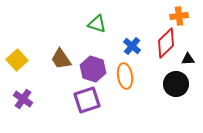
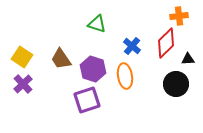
yellow square: moved 5 px right, 3 px up; rotated 15 degrees counterclockwise
purple cross: moved 15 px up; rotated 12 degrees clockwise
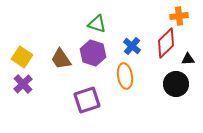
purple hexagon: moved 16 px up
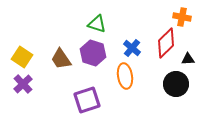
orange cross: moved 3 px right, 1 px down; rotated 18 degrees clockwise
blue cross: moved 2 px down
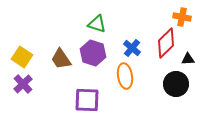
purple square: rotated 20 degrees clockwise
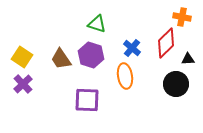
purple hexagon: moved 2 px left, 2 px down
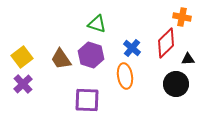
yellow square: rotated 20 degrees clockwise
